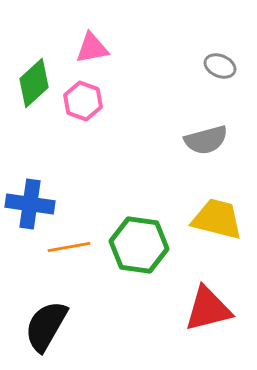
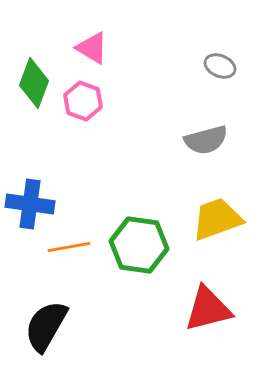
pink triangle: rotated 42 degrees clockwise
green diamond: rotated 27 degrees counterclockwise
yellow trapezoid: rotated 34 degrees counterclockwise
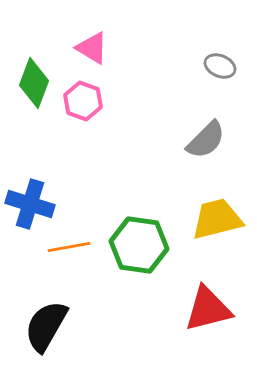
gray semicircle: rotated 30 degrees counterclockwise
blue cross: rotated 9 degrees clockwise
yellow trapezoid: rotated 6 degrees clockwise
